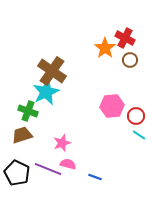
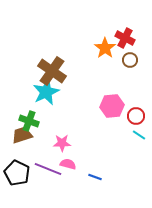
green cross: moved 1 px right, 10 px down
pink star: rotated 18 degrees clockwise
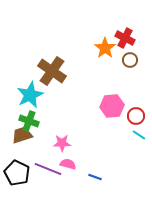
cyan star: moved 16 px left, 3 px down
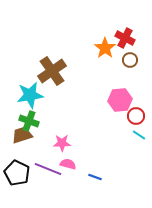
brown cross: rotated 20 degrees clockwise
cyan star: rotated 16 degrees clockwise
pink hexagon: moved 8 px right, 6 px up
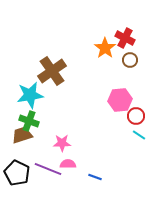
pink semicircle: rotated 14 degrees counterclockwise
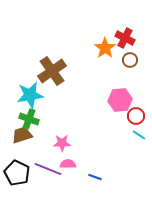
green cross: moved 2 px up
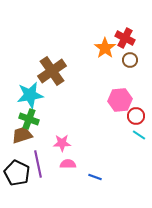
purple line: moved 10 px left, 5 px up; rotated 56 degrees clockwise
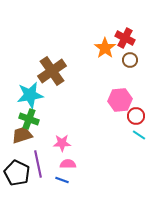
blue line: moved 33 px left, 3 px down
